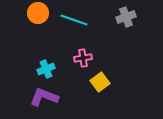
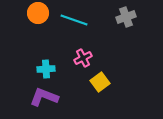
pink cross: rotated 18 degrees counterclockwise
cyan cross: rotated 18 degrees clockwise
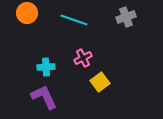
orange circle: moved 11 px left
cyan cross: moved 2 px up
purple L-shape: rotated 44 degrees clockwise
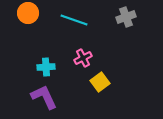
orange circle: moved 1 px right
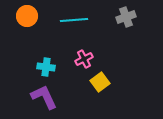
orange circle: moved 1 px left, 3 px down
cyan line: rotated 24 degrees counterclockwise
pink cross: moved 1 px right, 1 px down
cyan cross: rotated 12 degrees clockwise
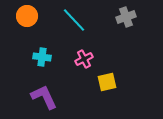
cyan line: rotated 52 degrees clockwise
cyan cross: moved 4 px left, 10 px up
yellow square: moved 7 px right; rotated 24 degrees clockwise
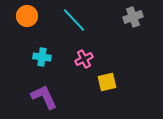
gray cross: moved 7 px right
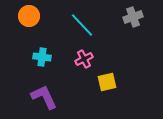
orange circle: moved 2 px right
cyan line: moved 8 px right, 5 px down
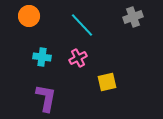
pink cross: moved 6 px left, 1 px up
purple L-shape: moved 2 px right, 1 px down; rotated 36 degrees clockwise
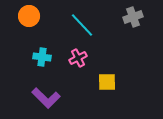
yellow square: rotated 12 degrees clockwise
purple L-shape: rotated 124 degrees clockwise
